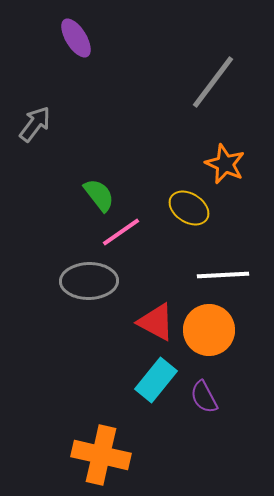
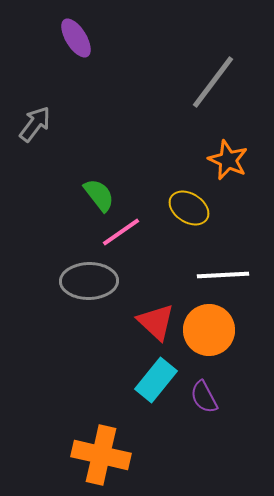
orange star: moved 3 px right, 4 px up
red triangle: rotated 15 degrees clockwise
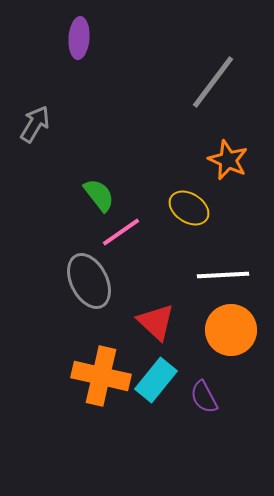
purple ellipse: moved 3 px right; rotated 36 degrees clockwise
gray arrow: rotated 6 degrees counterclockwise
gray ellipse: rotated 64 degrees clockwise
orange circle: moved 22 px right
orange cross: moved 79 px up
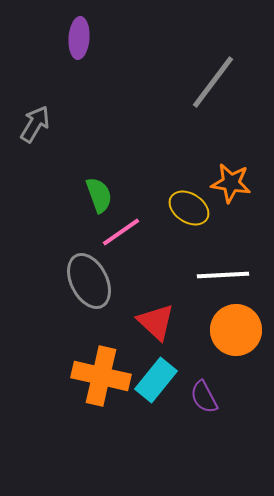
orange star: moved 3 px right, 23 px down; rotated 15 degrees counterclockwise
green semicircle: rotated 18 degrees clockwise
orange circle: moved 5 px right
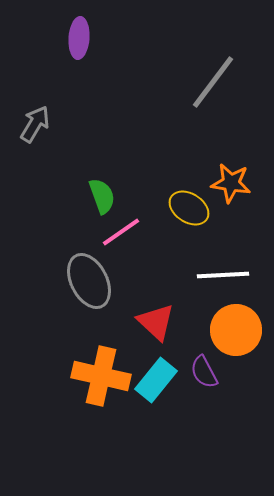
green semicircle: moved 3 px right, 1 px down
purple semicircle: moved 25 px up
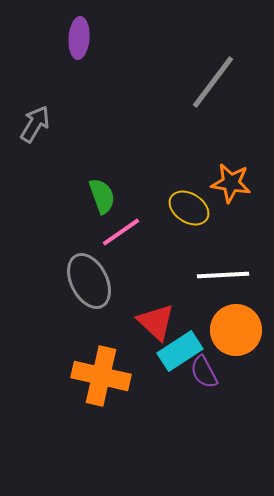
cyan rectangle: moved 24 px right, 29 px up; rotated 18 degrees clockwise
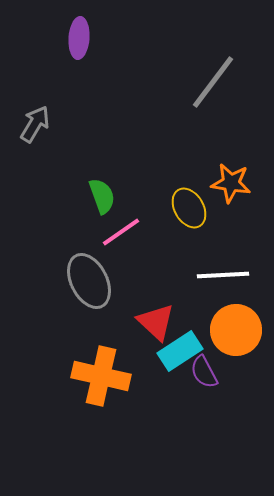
yellow ellipse: rotated 27 degrees clockwise
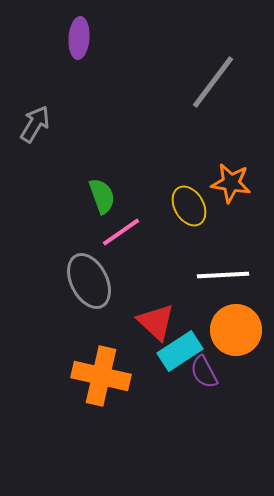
yellow ellipse: moved 2 px up
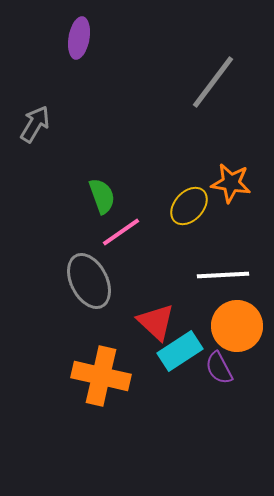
purple ellipse: rotated 6 degrees clockwise
yellow ellipse: rotated 72 degrees clockwise
orange circle: moved 1 px right, 4 px up
purple semicircle: moved 15 px right, 4 px up
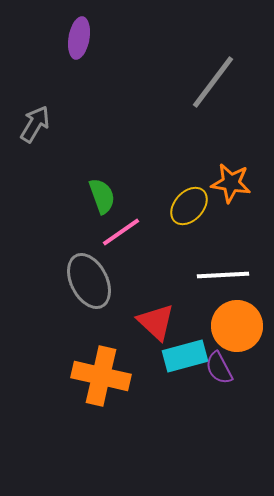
cyan rectangle: moved 5 px right, 5 px down; rotated 18 degrees clockwise
